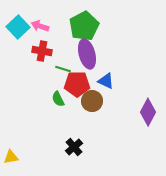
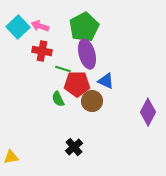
green pentagon: moved 1 px down
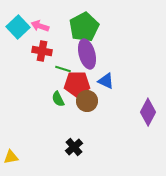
brown circle: moved 5 px left
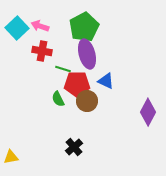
cyan square: moved 1 px left, 1 px down
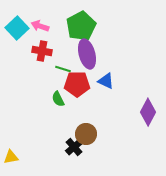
green pentagon: moved 3 px left, 1 px up
brown circle: moved 1 px left, 33 px down
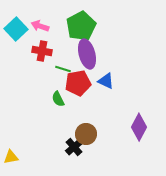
cyan square: moved 1 px left, 1 px down
red pentagon: moved 1 px right, 1 px up; rotated 10 degrees counterclockwise
purple diamond: moved 9 px left, 15 px down
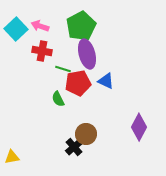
yellow triangle: moved 1 px right
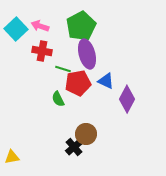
purple diamond: moved 12 px left, 28 px up
